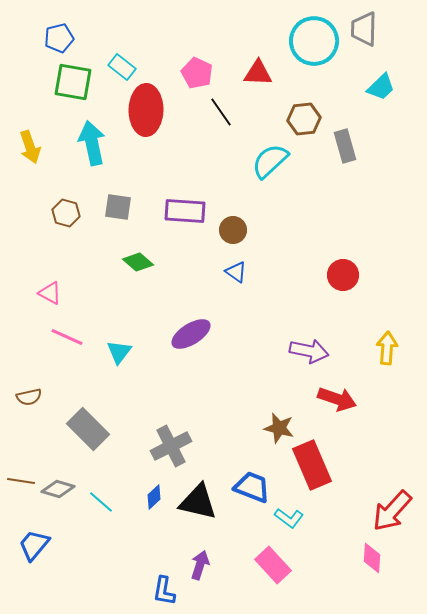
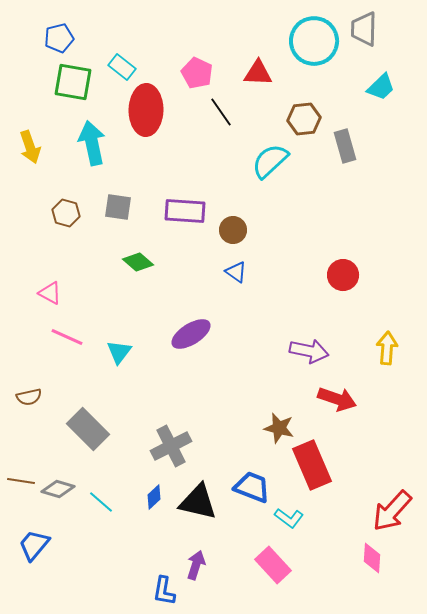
purple arrow at (200, 565): moved 4 px left
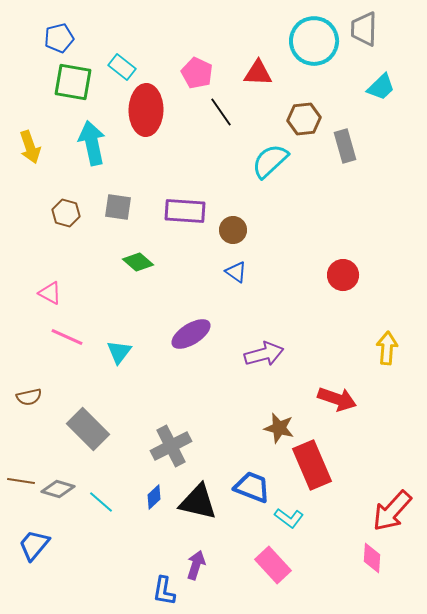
purple arrow at (309, 351): moved 45 px left, 3 px down; rotated 27 degrees counterclockwise
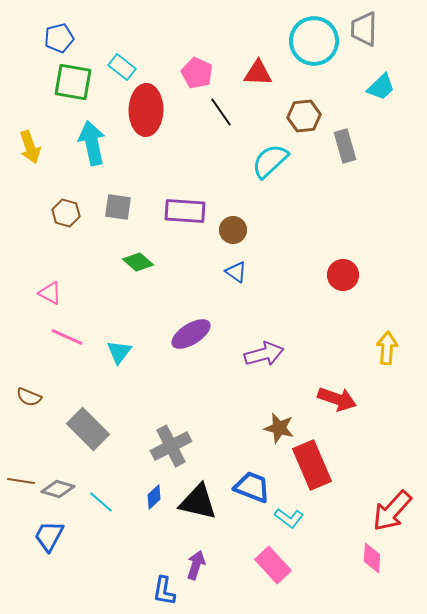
brown hexagon at (304, 119): moved 3 px up
brown semicircle at (29, 397): rotated 35 degrees clockwise
blue trapezoid at (34, 545): moved 15 px right, 9 px up; rotated 12 degrees counterclockwise
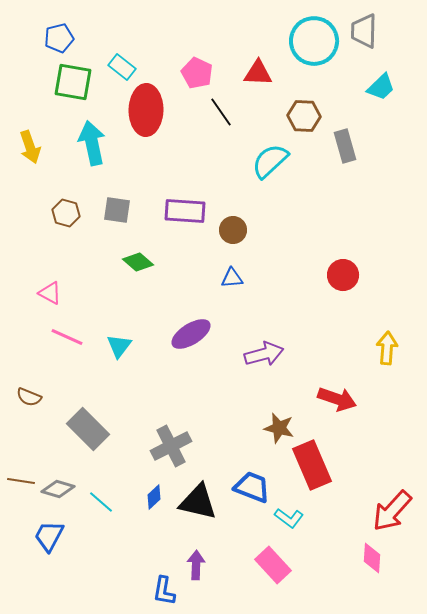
gray trapezoid at (364, 29): moved 2 px down
brown hexagon at (304, 116): rotated 8 degrees clockwise
gray square at (118, 207): moved 1 px left, 3 px down
blue triangle at (236, 272): moved 4 px left, 6 px down; rotated 40 degrees counterclockwise
cyan triangle at (119, 352): moved 6 px up
purple arrow at (196, 565): rotated 16 degrees counterclockwise
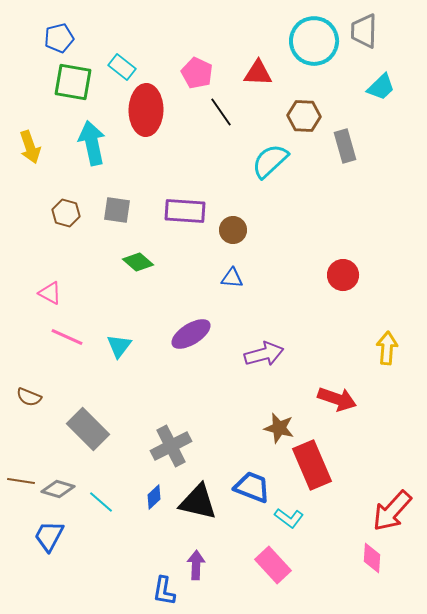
blue triangle at (232, 278): rotated 10 degrees clockwise
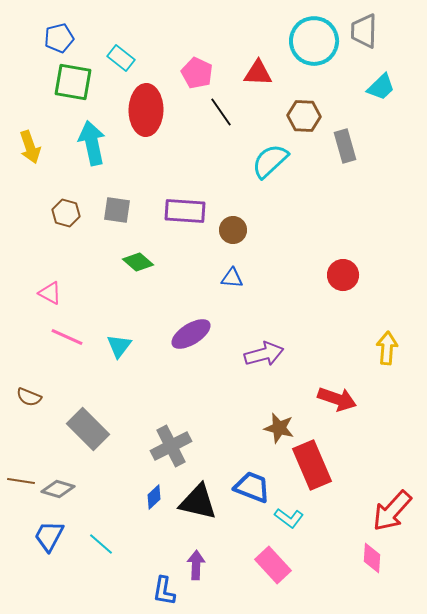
cyan rectangle at (122, 67): moved 1 px left, 9 px up
cyan line at (101, 502): moved 42 px down
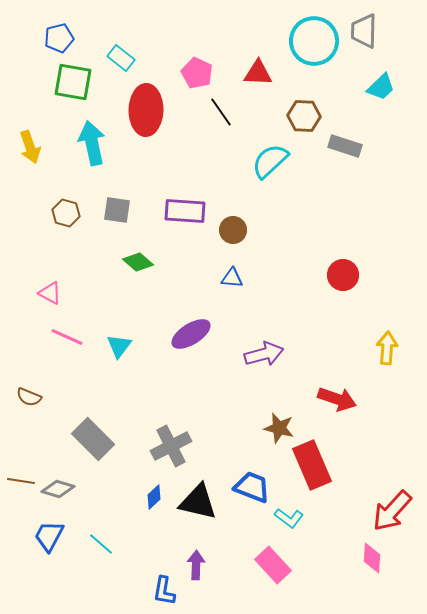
gray rectangle at (345, 146): rotated 56 degrees counterclockwise
gray rectangle at (88, 429): moved 5 px right, 10 px down
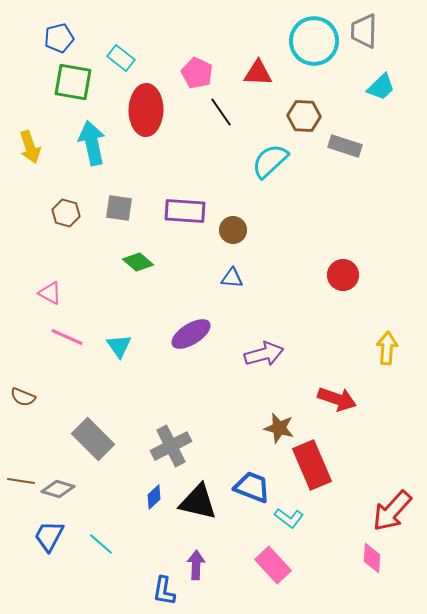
gray square at (117, 210): moved 2 px right, 2 px up
cyan triangle at (119, 346): rotated 12 degrees counterclockwise
brown semicircle at (29, 397): moved 6 px left
